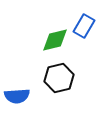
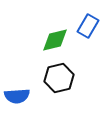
blue rectangle: moved 4 px right
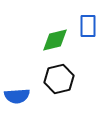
blue rectangle: rotated 30 degrees counterclockwise
black hexagon: moved 1 px down
